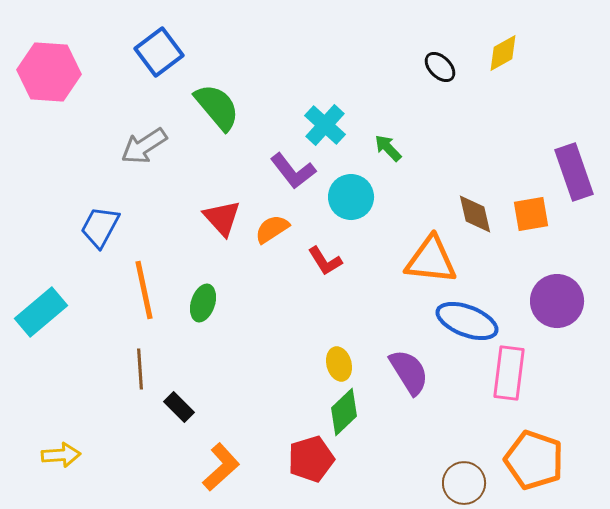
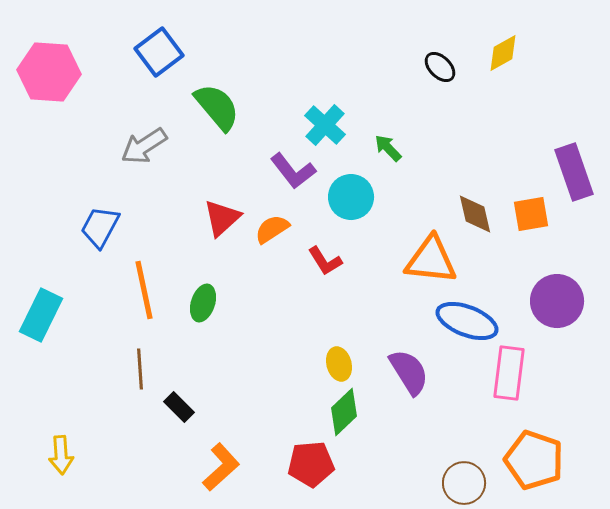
red triangle: rotated 30 degrees clockwise
cyan rectangle: moved 3 px down; rotated 24 degrees counterclockwise
yellow arrow: rotated 90 degrees clockwise
red pentagon: moved 5 px down; rotated 12 degrees clockwise
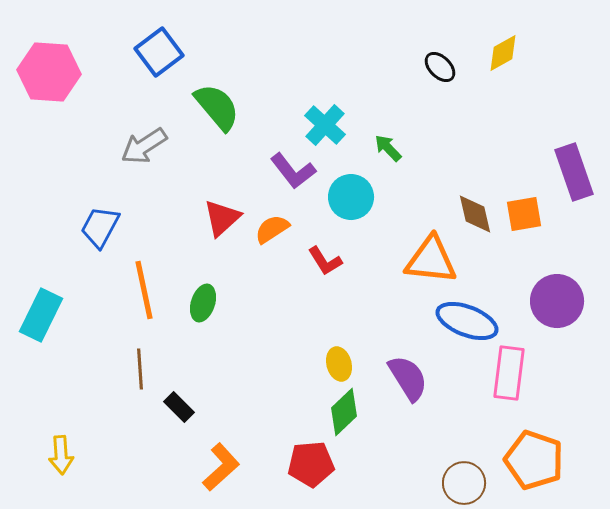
orange square: moved 7 px left
purple semicircle: moved 1 px left, 6 px down
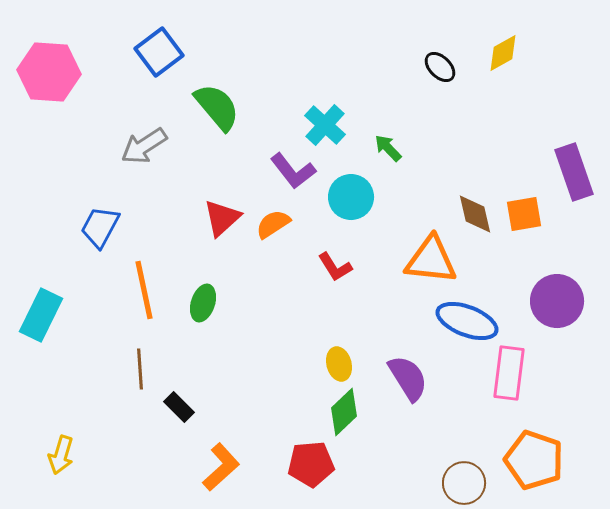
orange semicircle: moved 1 px right, 5 px up
red L-shape: moved 10 px right, 6 px down
yellow arrow: rotated 21 degrees clockwise
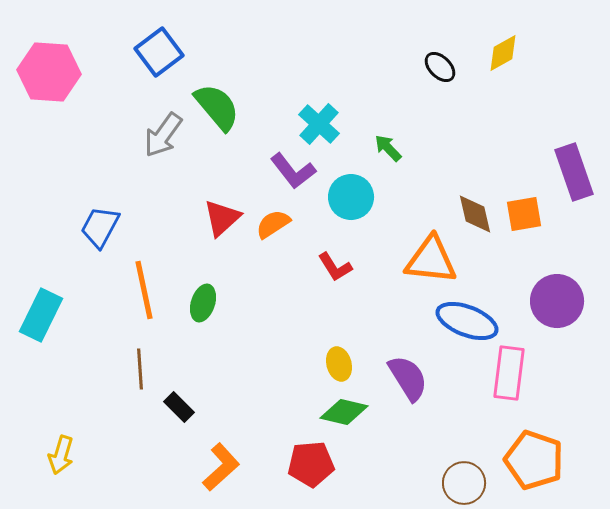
cyan cross: moved 6 px left, 1 px up
gray arrow: moved 19 px right, 11 px up; rotated 21 degrees counterclockwise
green diamond: rotated 57 degrees clockwise
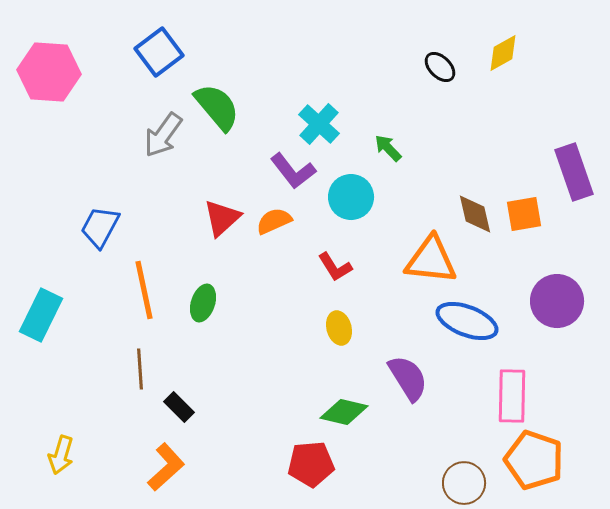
orange semicircle: moved 1 px right, 3 px up; rotated 9 degrees clockwise
yellow ellipse: moved 36 px up
pink rectangle: moved 3 px right, 23 px down; rotated 6 degrees counterclockwise
orange L-shape: moved 55 px left
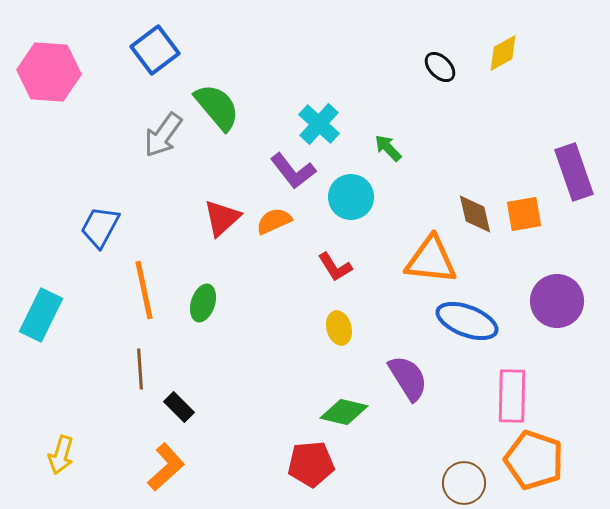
blue square: moved 4 px left, 2 px up
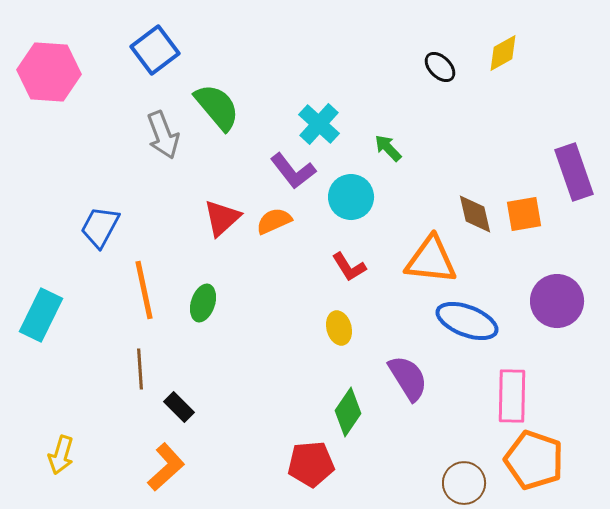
gray arrow: rotated 57 degrees counterclockwise
red L-shape: moved 14 px right
green diamond: moved 4 px right; rotated 69 degrees counterclockwise
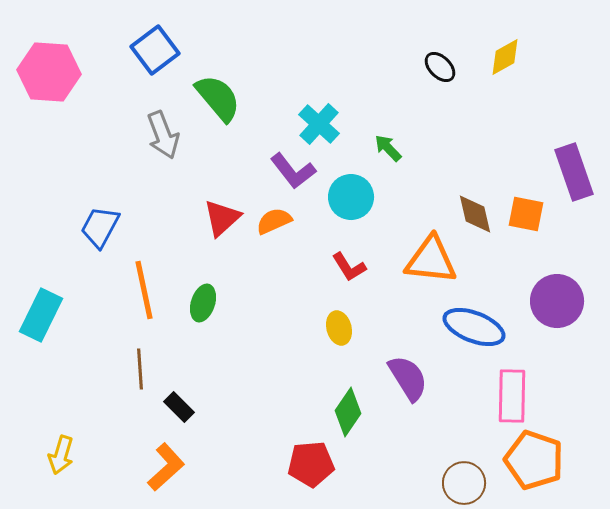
yellow diamond: moved 2 px right, 4 px down
green semicircle: moved 1 px right, 9 px up
orange square: moved 2 px right; rotated 21 degrees clockwise
blue ellipse: moved 7 px right, 6 px down
